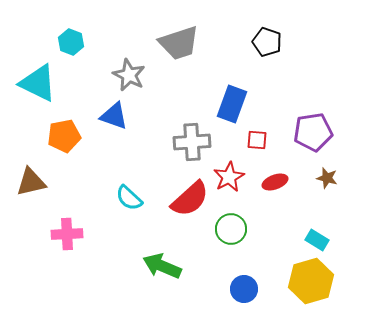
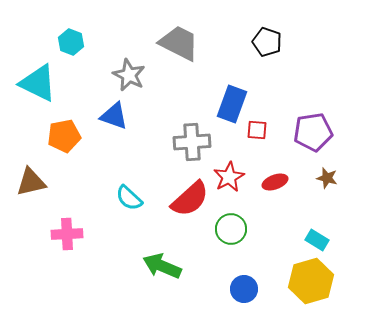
gray trapezoid: rotated 135 degrees counterclockwise
red square: moved 10 px up
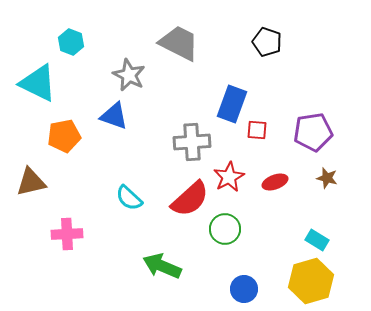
green circle: moved 6 px left
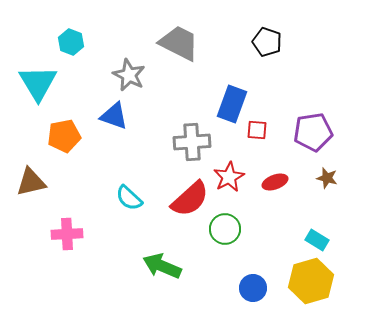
cyan triangle: rotated 33 degrees clockwise
blue circle: moved 9 px right, 1 px up
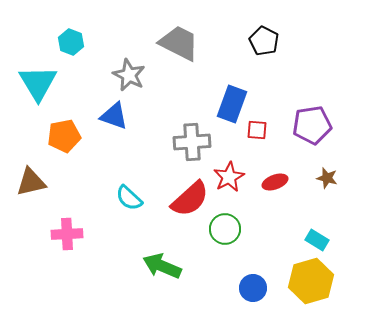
black pentagon: moved 3 px left, 1 px up; rotated 8 degrees clockwise
purple pentagon: moved 1 px left, 7 px up
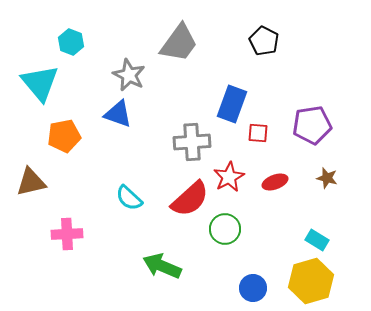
gray trapezoid: rotated 99 degrees clockwise
cyan triangle: moved 2 px right; rotated 9 degrees counterclockwise
blue triangle: moved 4 px right, 2 px up
red square: moved 1 px right, 3 px down
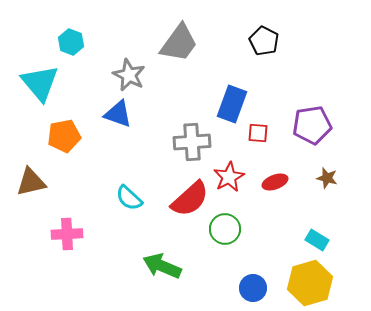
yellow hexagon: moved 1 px left, 2 px down
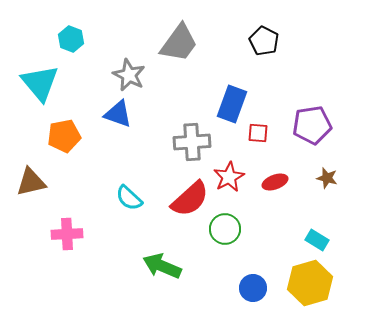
cyan hexagon: moved 3 px up
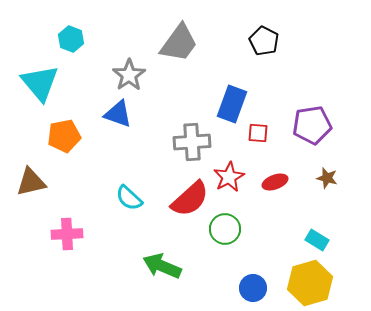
gray star: rotated 12 degrees clockwise
